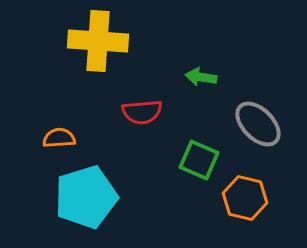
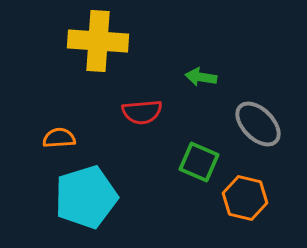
green square: moved 2 px down
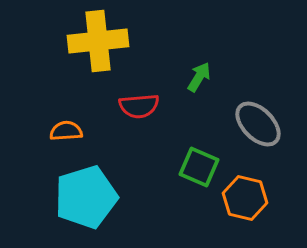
yellow cross: rotated 10 degrees counterclockwise
green arrow: moved 2 px left; rotated 112 degrees clockwise
red semicircle: moved 3 px left, 6 px up
orange semicircle: moved 7 px right, 7 px up
green square: moved 5 px down
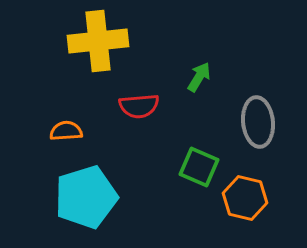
gray ellipse: moved 2 px up; rotated 39 degrees clockwise
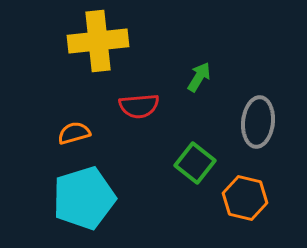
gray ellipse: rotated 12 degrees clockwise
orange semicircle: moved 8 px right, 2 px down; rotated 12 degrees counterclockwise
green square: moved 4 px left, 4 px up; rotated 15 degrees clockwise
cyan pentagon: moved 2 px left, 1 px down
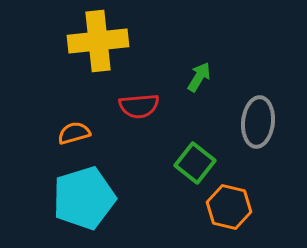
orange hexagon: moved 16 px left, 9 px down
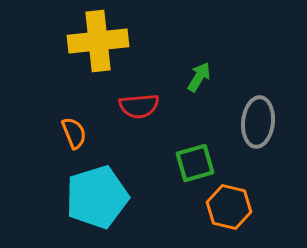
orange semicircle: rotated 84 degrees clockwise
green square: rotated 36 degrees clockwise
cyan pentagon: moved 13 px right, 1 px up
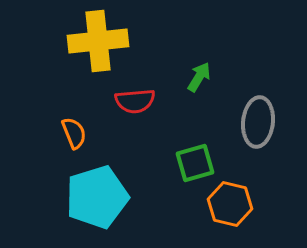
red semicircle: moved 4 px left, 5 px up
orange hexagon: moved 1 px right, 3 px up
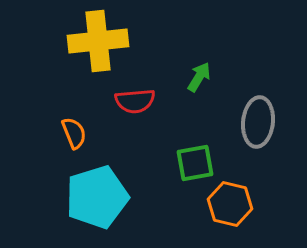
green square: rotated 6 degrees clockwise
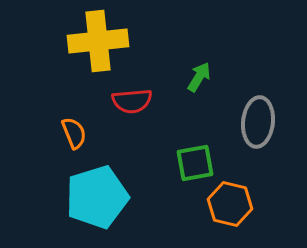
red semicircle: moved 3 px left
